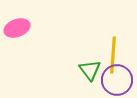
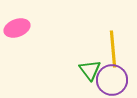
yellow line: moved 6 px up; rotated 9 degrees counterclockwise
purple circle: moved 5 px left
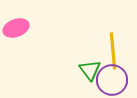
pink ellipse: moved 1 px left
yellow line: moved 2 px down
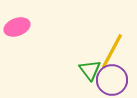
pink ellipse: moved 1 px right, 1 px up
yellow line: moved 1 px left; rotated 33 degrees clockwise
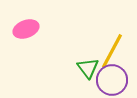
pink ellipse: moved 9 px right, 2 px down
green triangle: moved 2 px left, 2 px up
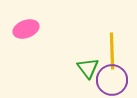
yellow line: rotated 30 degrees counterclockwise
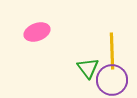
pink ellipse: moved 11 px right, 3 px down
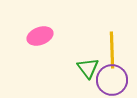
pink ellipse: moved 3 px right, 4 px down
yellow line: moved 1 px up
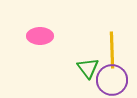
pink ellipse: rotated 20 degrees clockwise
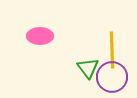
purple circle: moved 3 px up
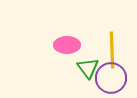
pink ellipse: moved 27 px right, 9 px down
purple circle: moved 1 px left, 1 px down
